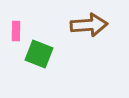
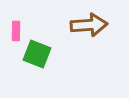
green square: moved 2 px left
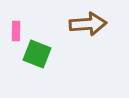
brown arrow: moved 1 px left, 1 px up
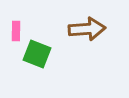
brown arrow: moved 1 px left, 5 px down
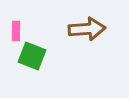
green square: moved 5 px left, 2 px down
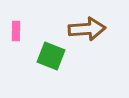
green square: moved 19 px right
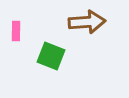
brown arrow: moved 7 px up
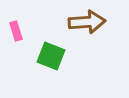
pink rectangle: rotated 18 degrees counterclockwise
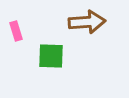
green square: rotated 20 degrees counterclockwise
